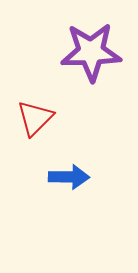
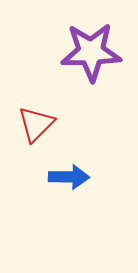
red triangle: moved 1 px right, 6 px down
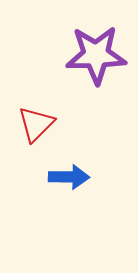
purple star: moved 5 px right, 3 px down
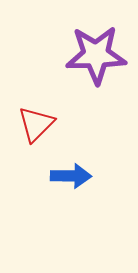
blue arrow: moved 2 px right, 1 px up
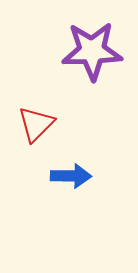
purple star: moved 4 px left, 4 px up
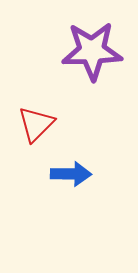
blue arrow: moved 2 px up
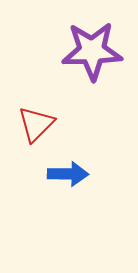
blue arrow: moved 3 px left
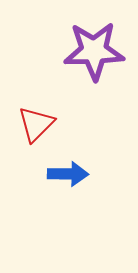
purple star: moved 2 px right
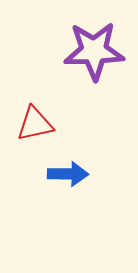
red triangle: moved 1 px left; rotated 33 degrees clockwise
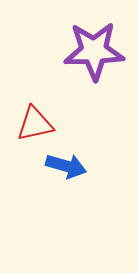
blue arrow: moved 2 px left, 8 px up; rotated 15 degrees clockwise
